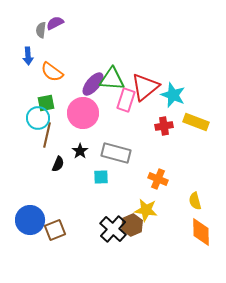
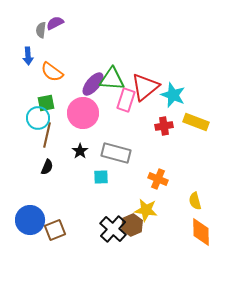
black semicircle: moved 11 px left, 3 px down
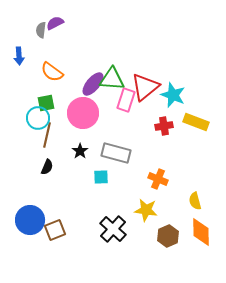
blue arrow: moved 9 px left
brown hexagon: moved 36 px right, 11 px down
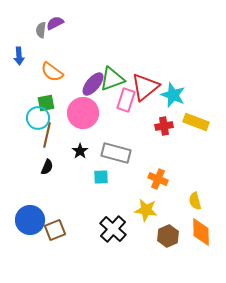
green triangle: rotated 24 degrees counterclockwise
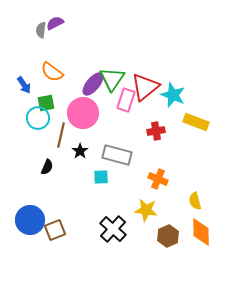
blue arrow: moved 5 px right, 29 px down; rotated 30 degrees counterclockwise
green triangle: rotated 36 degrees counterclockwise
red cross: moved 8 px left, 5 px down
brown line: moved 14 px right
gray rectangle: moved 1 px right, 2 px down
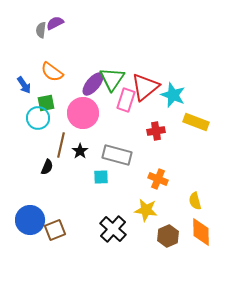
brown line: moved 10 px down
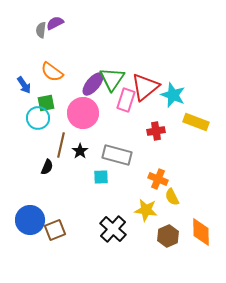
yellow semicircle: moved 23 px left, 4 px up; rotated 12 degrees counterclockwise
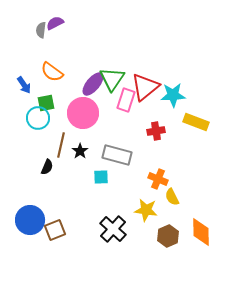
cyan star: rotated 25 degrees counterclockwise
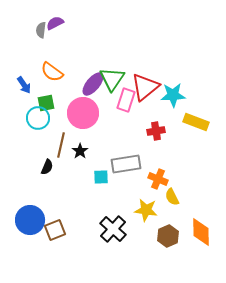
gray rectangle: moved 9 px right, 9 px down; rotated 24 degrees counterclockwise
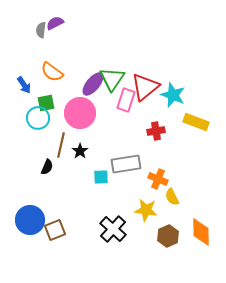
cyan star: rotated 25 degrees clockwise
pink circle: moved 3 px left
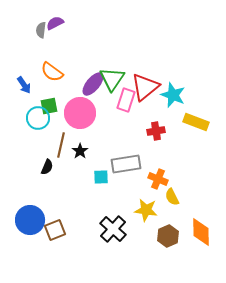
green square: moved 3 px right, 3 px down
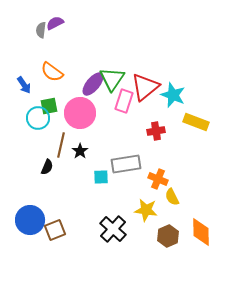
pink rectangle: moved 2 px left, 1 px down
